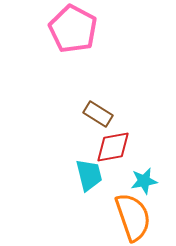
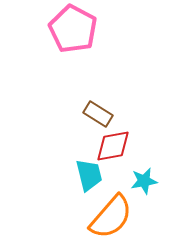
red diamond: moved 1 px up
orange semicircle: moved 22 px left; rotated 60 degrees clockwise
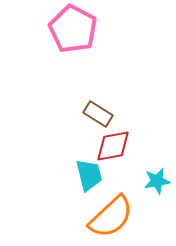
cyan star: moved 13 px right
orange semicircle: rotated 6 degrees clockwise
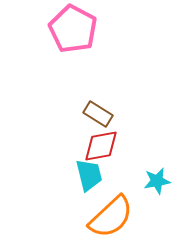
red diamond: moved 12 px left
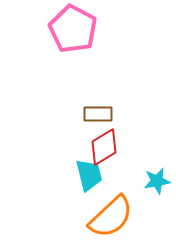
brown rectangle: rotated 32 degrees counterclockwise
red diamond: moved 3 px right, 1 px down; rotated 21 degrees counterclockwise
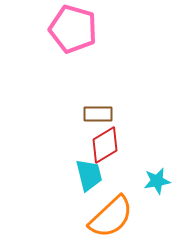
pink pentagon: rotated 12 degrees counterclockwise
red diamond: moved 1 px right, 2 px up
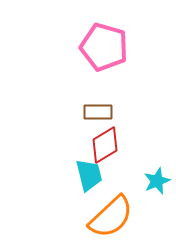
pink pentagon: moved 31 px right, 18 px down
brown rectangle: moved 2 px up
cyan star: rotated 12 degrees counterclockwise
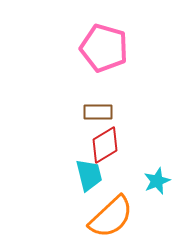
pink pentagon: moved 1 px down
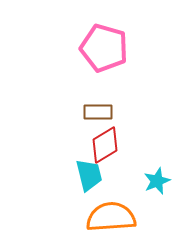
orange semicircle: rotated 141 degrees counterclockwise
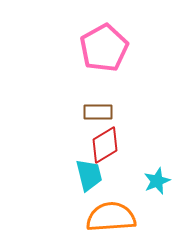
pink pentagon: rotated 27 degrees clockwise
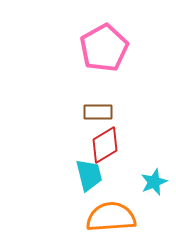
cyan star: moved 3 px left, 1 px down
